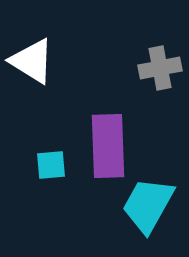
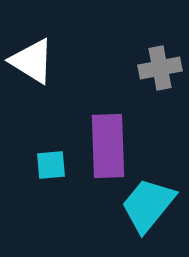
cyan trapezoid: rotated 10 degrees clockwise
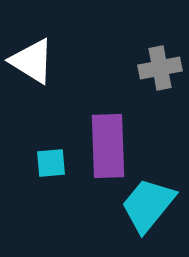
cyan square: moved 2 px up
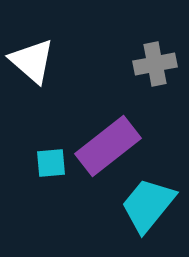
white triangle: rotated 9 degrees clockwise
gray cross: moved 5 px left, 4 px up
purple rectangle: rotated 54 degrees clockwise
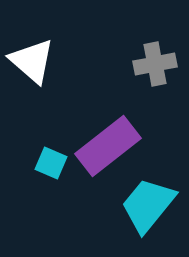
cyan square: rotated 28 degrees clockwise
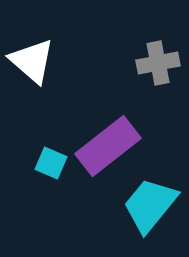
gray cross: moved 3 px right, 1 px up
cyan trapezoid: moved 2 px right
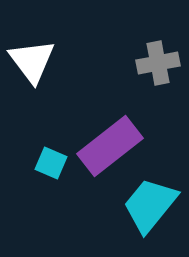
white triangle: rotated 12 degrees clockwise
purple rectangle: moved 2 px right
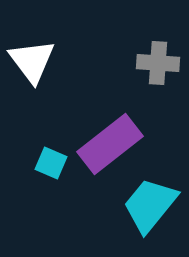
gray cross: rotated 15 degrees clockwise
purple rectangle: moved 2 px up
